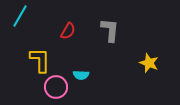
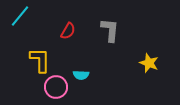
cyan line: rotated 10 degrees clockwise
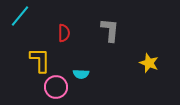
red semicircle: moved 4 px left, 2 px down; rotated 30 degrees counterclockwise
cyan semicircle: moved 1 px up
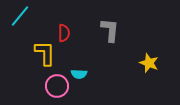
yellow L-shape: moved 5 px right, 7 px up
cyan semicircle: moved 2 px left
pink circle: moved 1 px right, 1 px up
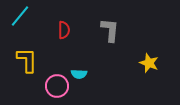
red semicircle: moved 3 px up
yellow L-shape: moved 18 px left, 7 px down
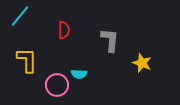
gray L-shape: moved 10 px down
yellow star: moved 7 px left
pink circle: moved 1 px up
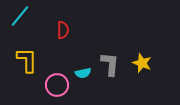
red semicircle: moved 1 px left
gray L-shape: moved 24 px down
cyan semicircle: moved 4 px right, 1 px up; rotated 14 degrees counterclockwise
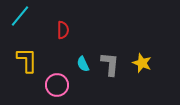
cyan semicircle: moved 9 px up; rotated 77 degrees clockwise
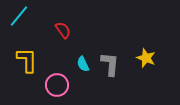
cyan line: moved 1 px left
red semicircle: rotated 36 degrees counterclockwise
yellow star: moved 4 px right, 5 px up
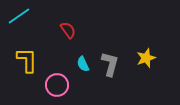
cyan line: rotated 15 degrees clockwise
red semicircle: moved 5 px right
yellow star: rotated 30 degrees clockwise
gray L-shape: rotated 10 degrees clockwise
